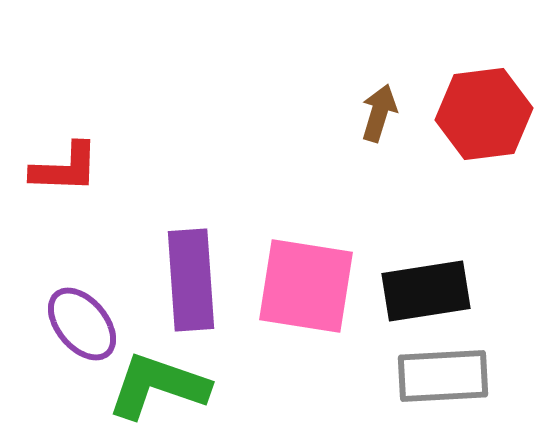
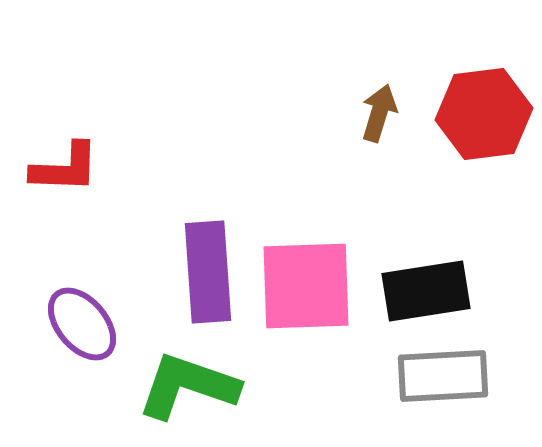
purple rectangle: moved 17 px right, 8 px up
pink square: rotated 11 degrees counterclockwise
green L-shape: moved 30 px right
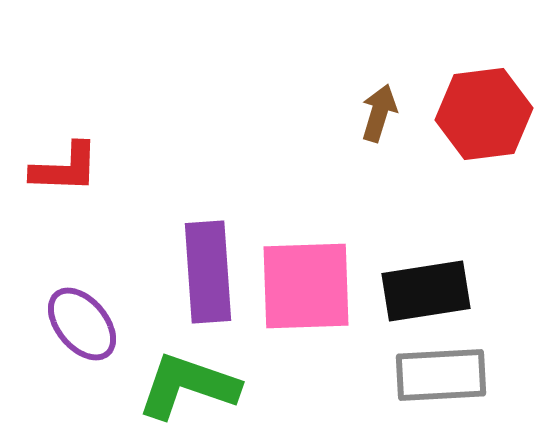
gray rectangle: moved 2 px left, 1 px up
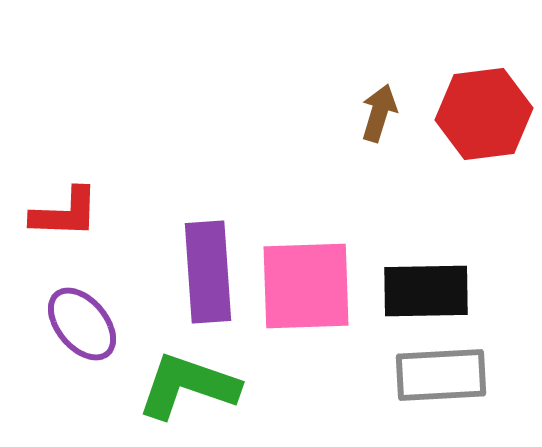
red L-shape: moved 45 px down
black rectangle: rotated 8 degrees clockwise
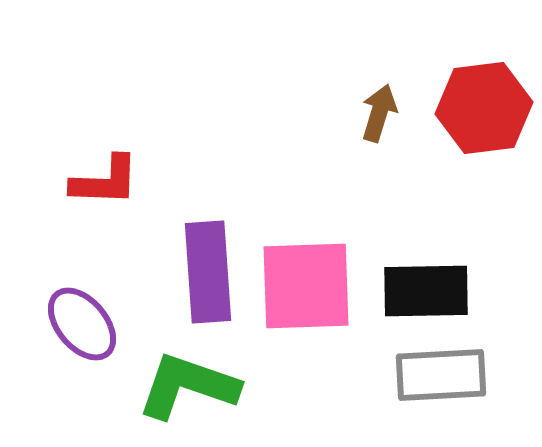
red hexagon: moved 6 px up
red L-shape: moved 40 px right, 32 px up
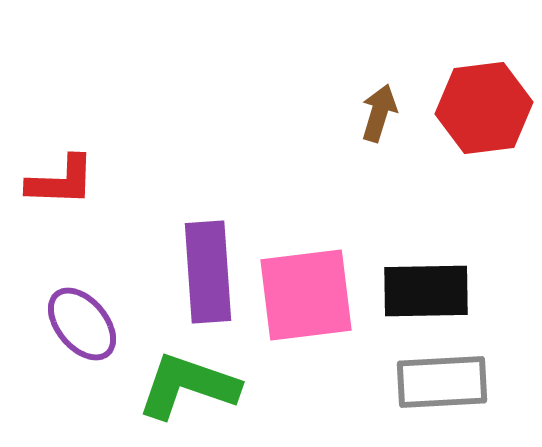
red L-shape: moved 44 px left
pink square: moved 9 px down; rotated 5 degrees counterclockwise
gray rectangle: moved 1 px right, 7 px down
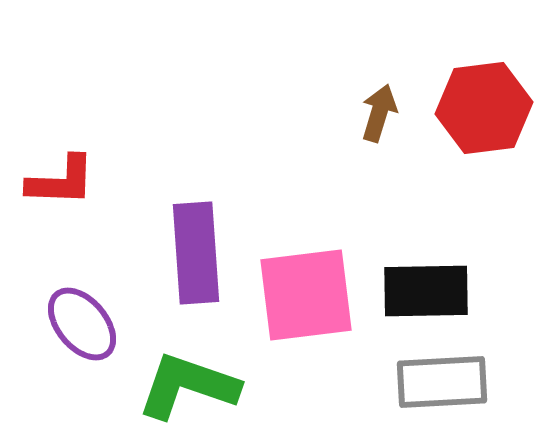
purple rectangle: moved 12 px left, 19 px up
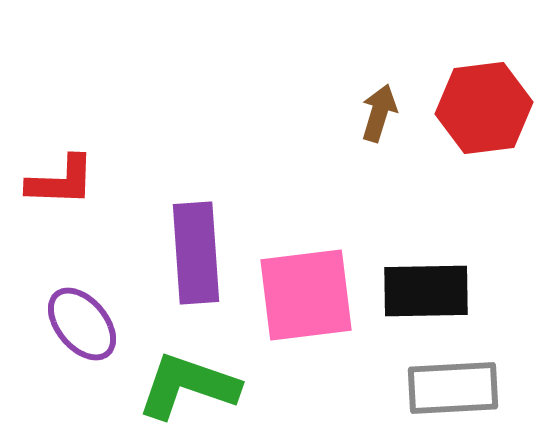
gray rectangle: moved 11 px right, 6 px down
